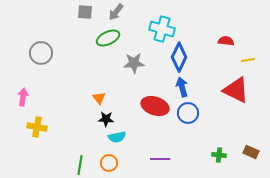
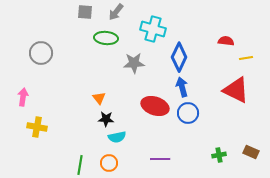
cyan cross: moved 9 px left
green ellipse: moved 2 px left; rotated 30 degrees clockwise
yellow line: moved 2 px left, 2 px up
green cross: rotated 16 degrees counterclockwise
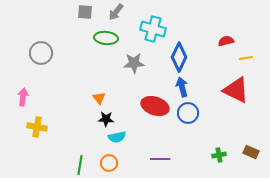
red semicircle: rotated 21 degrees counterclockwise
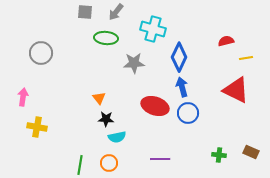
green cross: rotated 16 degrees clockwise
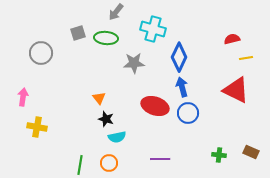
gray square: moved 7 px left, 21 px down; rotated 21 degrees counterclockwise
red semicircle: moved 6 px right, 2 px up
black star: rotated 14 degrees clockwise
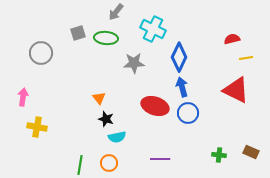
cyan cross: rotated 10 degrees clockwise
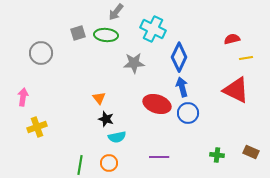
green ellipse: moved 3 px up
red ellipse: moved 2 px right, 2 px up
yellow cross: rotated 30 degrees counterclockwise
green cross: moved 2 px left
purple line: moved 1 px left, 2 px up
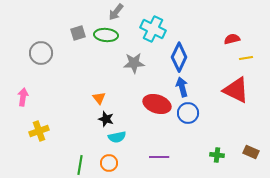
yellow cross: moved 2 px right, 4 px down
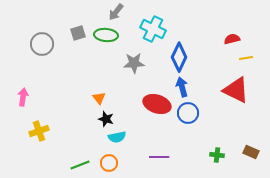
gray circle: moved 1 px right, 9 px up
green line: rotated 60 degrees clockwise
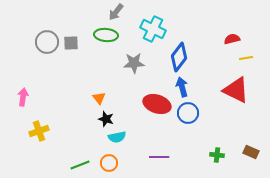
gray square: moved 7 px left, 10 px down; rotated 14 degrees clockwise
gray circle: moved 5 px right, 2 px up
blue diamond: rotated 12 degrees clockwise
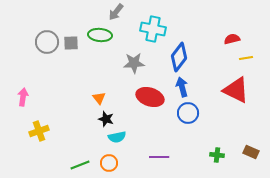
cyan cross: rotated 15 degrees counterclockwise
green ellipse: moved 6 px left
red ellipse: moved 7 px left, 7 px up
